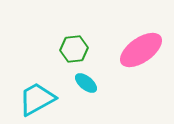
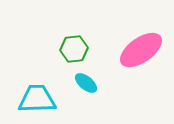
cyan trapezoid: rotated 27 degrees clockwise
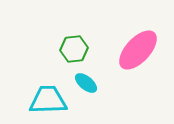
pink ellipse: moved 3 px left; rotated 12 degrees counterclockwise
cyan trapezoid: moved 11 px right, 1 px down
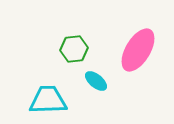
pink ellipse: rotated 12 degrees counterclockwise
cyan ellipse: moved 10 px right, 2 px up
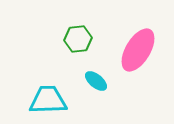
green hexagon: moved 4 px right, 10 px up
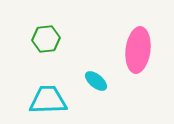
green hexagon: moved 32 px left
pink ellipse: rotated 24 degrees counterclockwise
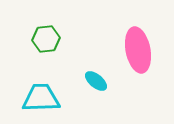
pink ellipse: rotated 18 degrees counterclockwise
cyan trapezoid: moved 7 px left, 2 px up
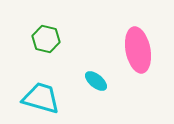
green hexagon: rotated 20 degrees clockwise
cyan trapezoid: rotated 18 degrees clockwise
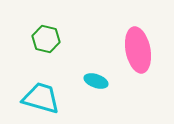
cyan ellipse: rotated 20 degrees counterclockwise
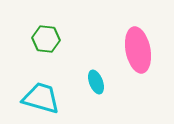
green hexagon: rotated 8 degrees counterclockwise
cyan ellipse: moved 1 px down; rotated 50 degrees clockwise
